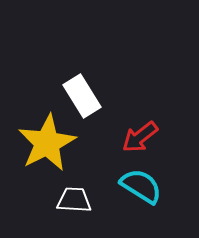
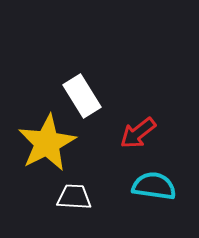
red arrow: moved 2 px left, 4 px up
cyan semicircle: moved 13 px right; rotated 24 degrees counterclockwise
white trapezoid: moved 3 px up
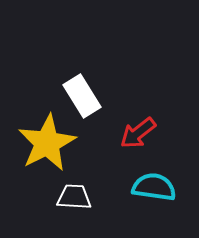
cyan semicircle: moved 1 px down
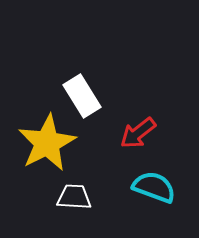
cyan semicircle: rotated 12 degrees clockwise
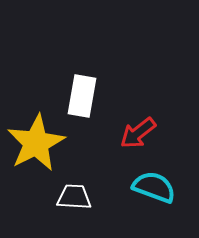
white rectangle: rotated 42 degrees clockwise
yellow star: moved 11 px left
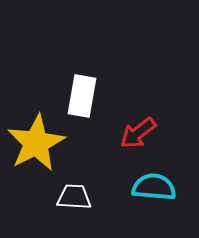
cyan semicircle: rotated 15 degrees counterclockwise
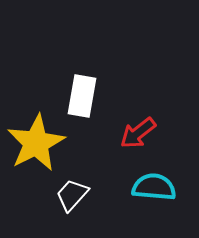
white trapezoid: moved 2 px left, 2 px up; rotated 51 degrees counterclockwise
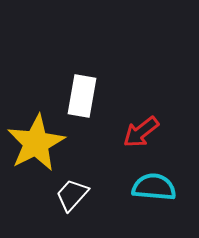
red arrow: moved 3 px right, 1 px up
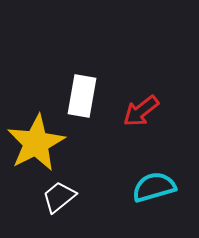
red arrow: moved 21 px up
cyan semicircle: rotated 21 degrees counterclockwise
white trapezoid: moved 13 px left, 2 px down; rotated 9 degrees clockwise
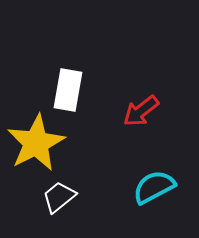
white rectangle: moved 14 px left, 6 px up
cyan semicircle: rotated 12 degrees counterclockwise
